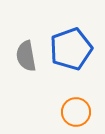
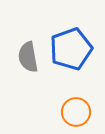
gray semicircle: moved 2 px right, 1 px down
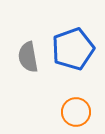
blue pentagon: moved 2 px right
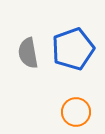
gray semicircle: moved 4 px up
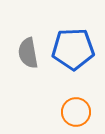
blue pentagon: rotated 18 degrees clockwise
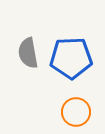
blue pentagon: moved 2 px left, 9 px down
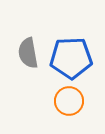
orange circle: moved 7 px left, 11 px up
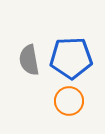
gray semicircle: moved 1 px right, 7 px down
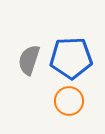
gray semicircle: rotated 28 degrees clockwise
